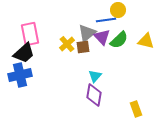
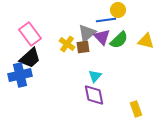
pink rectangle: rotated 25 degrees counterclockwise
yellow cross: rotated 14 degrees counterclockwise
black trapezoid: moved 6 px right, 5 px down
purple diamond: rotated 20 degrees counterclockwise
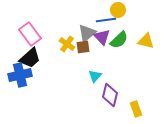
purple diamond: moved 16 px right; rotated 25 degrees clockwise
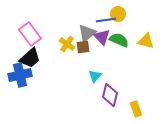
yellow circle: moved 4 px down
green semicircle: rotated 114 degrees counterclockwise
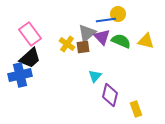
green semicircle: moved 2 px right, 1 px down
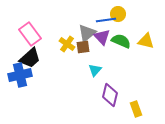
cyan triangle: moved 6 px up
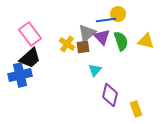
green semicircle: rotated 48 degrees clockwise
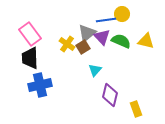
yellow circle: moved 4 px right
green semicircle: rotated 48 degrees counterclockwise
brown square: rotated 24 degrees counterclockwise
black trapezoid: rotated 130 degrees clockwise
blue cross: moved 20 px right, 10 px down
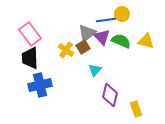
yellow cross: moved 1 px left, 6 px down
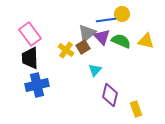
blue cross: moved 3 px left
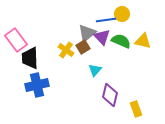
pink rectangle: moved 14 px left, 6 px down
yellow triangle: moved 3 px left
